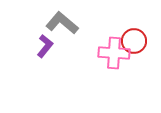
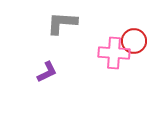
gray L-shape: rotated 36 degrees counterclockwise
purple L-shape: moved 2 px right, 26 px down; rotated 25 degrees clockwise
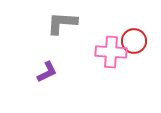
pink cross: moved 3 px left, 1 px up
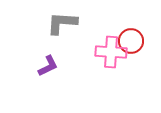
red circle: moved 3 px left
purple L-shape: moved 1 px right, 6 px up
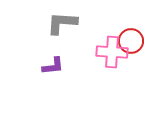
pink cross: moved 1 px right
purple L-shape: moved 5 px right; rotated 20 degrees clockwise
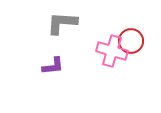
pink cross: moved 1 px up; rotated 12 degrees clockwise
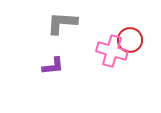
red circle: moved 1 px left, 1 px up
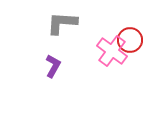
pink cross: rotated 20 degrees clockwise
purple L-shape: rotated 55 degrees counterclockwise
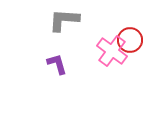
gray L-shape: moved 2 px right, 3 px up
purple L-shape: moved 4 px right, 2 px up; rotated 45 degrees counterclockwise
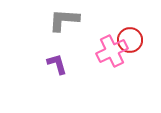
pink cross: rotated 28 degrees clockwise
